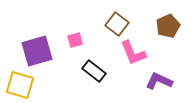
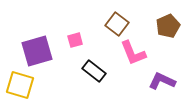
purple L-shape: moved 3 px right
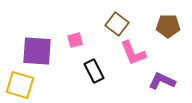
brown pentagon: rotated 25 degrees clockwise
purple square: rotated 20 degrees clockwise
black rectangle: rotated 25 degrees clockwise
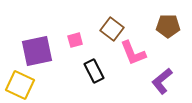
brown square: moved 5 px left, 5 px down
purple square: rotated 16 degrees counterclockwise
purple L-shape: rotated 64 degrees counterclockwise
yellow square: rotated 8 degrees clockwise
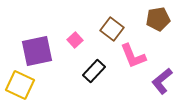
brown pentagon: moved 10 px left, 7 px up; rotated 10 degrees counterclockwise
pink square: rotated 28 degrees counterclockwise
pink L-shape: moved 3 px down
black rectangle: rotated 70 degrees clockwise
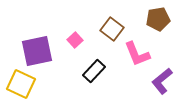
pink L-shape: moved 4 px right, 2 px up
yellow square: moved 1 px right, 1 px up
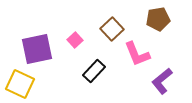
brown square: rotated 10 degrees clockwise
purple square: moved 2 px up
yellow square: moved 1 px left
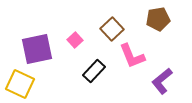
pink L-shape: moved 5 px left, 2 px down
